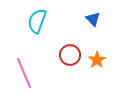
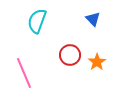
orange star: moved 2 px down
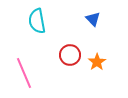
cyan semicircle: rotated 30 degrees counterclockwise
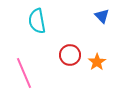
blue triangle: moved 9 px right, 3 px up
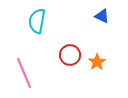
blue triangle: rotated 21 degrees counterclockwise
cyan semicircle: rotated 20 degrees clockwise
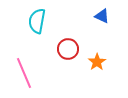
red circle: moved 2 px left, 6 px up
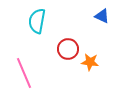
orange star: moved 7 px left; rotated 30 degrees counterclockwise
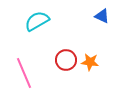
cyan semicircle: rotated 50 degrees clockwise
red circle: moved 2 px left, 11 px down
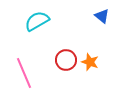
blue triangle: rotated 14 degrees clockwise
orange star: rotated 12 degrees clockwise
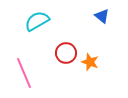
red circle: moved 7 px up
